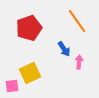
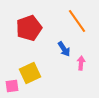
pink arrow: moved 2 px right, 1 px down
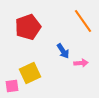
orange line: moved 6 px right
red pentagon: moved 1 px left, 1 px up
blue arrow: moved 1 px left, 2 px down
pink arrow: rotated 80 degrees clockwise
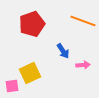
orange line: rotated 35 degrees counterclockwise
red pentagon: moved 4 px right, 3 px up
pink arrow: moved 2 px right, 2 px down
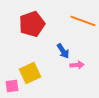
pink arrow: moved 6 px left
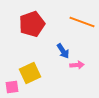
orange line: moved 1 px left, 1 px down
pink square: moved 1 px down
